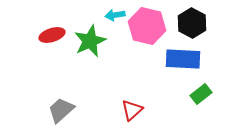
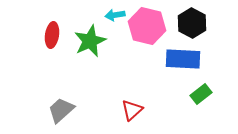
red ellipse: rotated 65 degrees counterclockwise
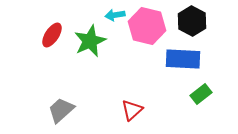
black hexagon: moved 2 px up
red ellipse: rotated 25 degrees clockwise
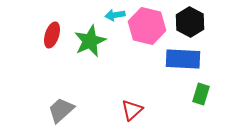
black hexagon: moved 2 px left, 1 px down
red ellipse: rotated 15 degrees counterclockwise
green rectangle: rotated 35 degrees counterclockwise
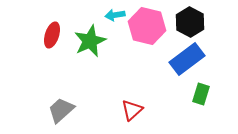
blue rectangle: moved 4 px right; rotated 40 degrees counterclockwise
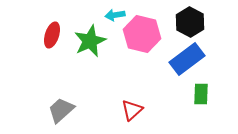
pink hexagon: moved 5 px left, 8 px down
green rectangle: rotated 15 degrees counterclockwise
